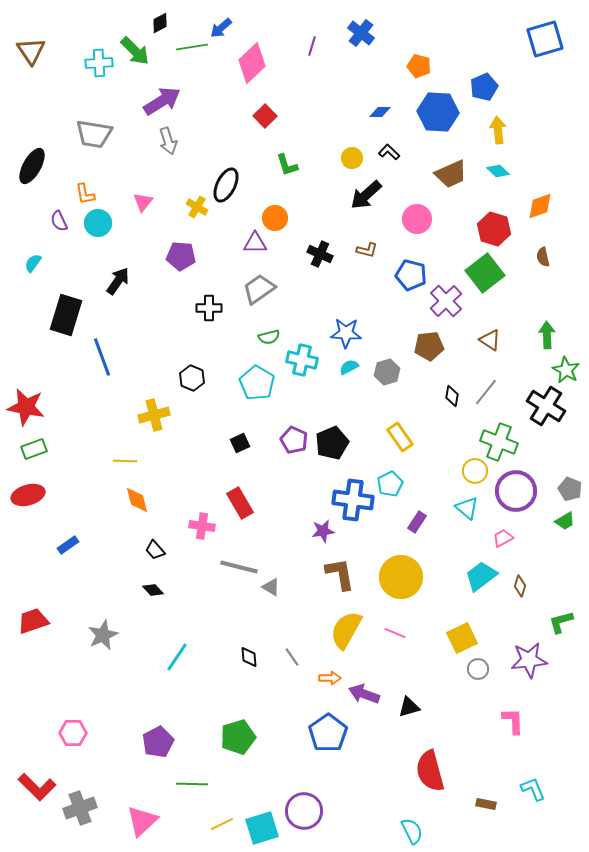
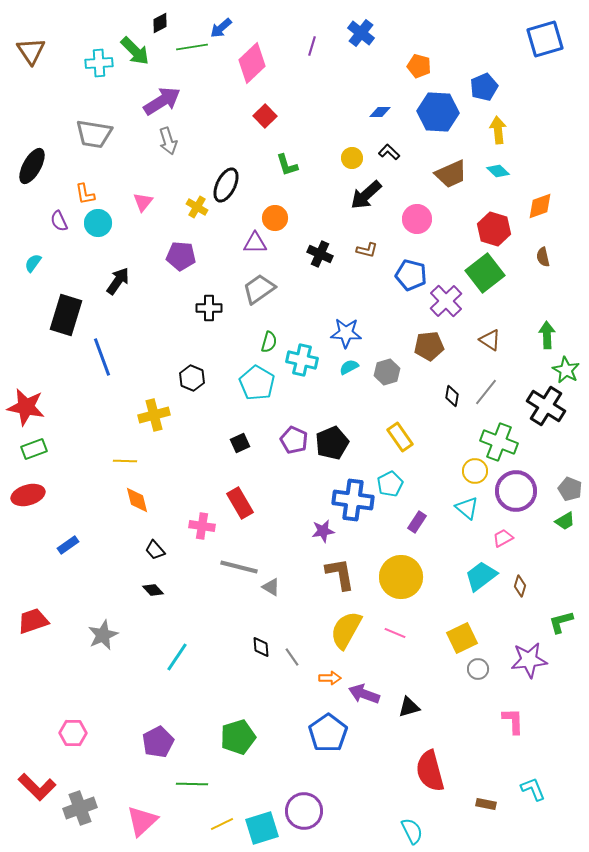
green semicircle at (269, 337): moved 5 px down; rotated 60 degrees counterclockwise
black diamond at (249, 657): moved 12 px right, 10 px up
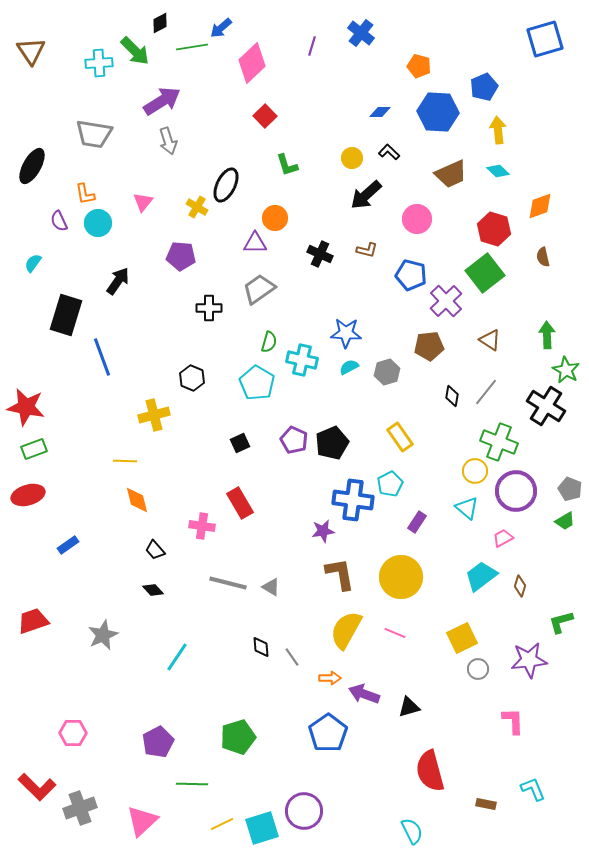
gray line at (239, 567): moved 11 px left, 16 px down
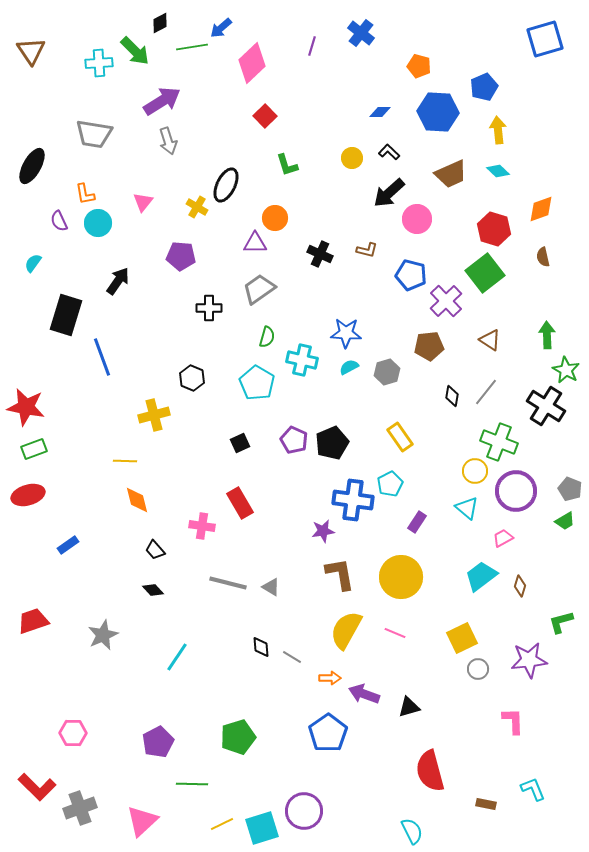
black arrow at (366, 195): moved 23 px right, 2 px up
orange diamond at (540, 206): moved 1 px right, 3 px down
green semicircle at (269, 342): moved 2 px left, 5 px up
gray line at (292, 657): rotated 24 degrees counterclockwise
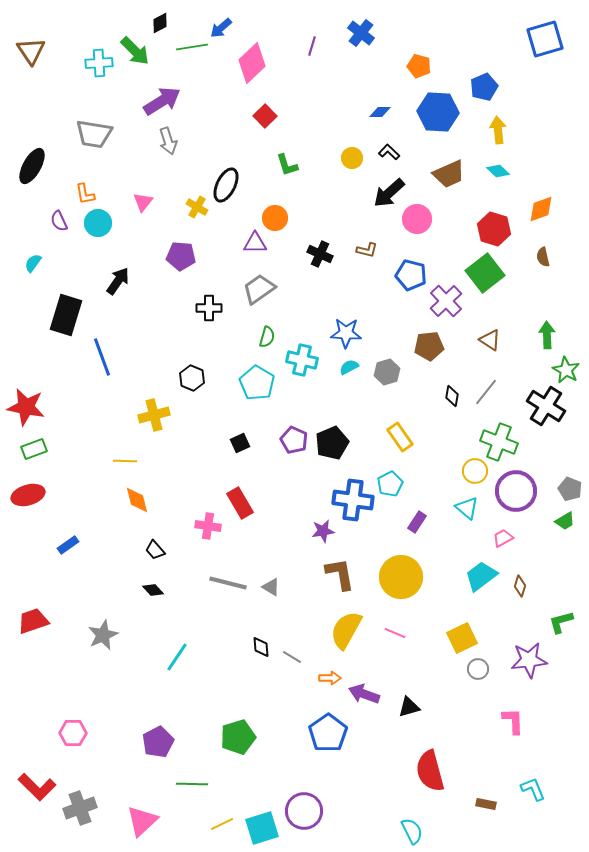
brown trapezoid at (451, 174): moved 2 px left
pink cross at (202, 526): moved 6 px right
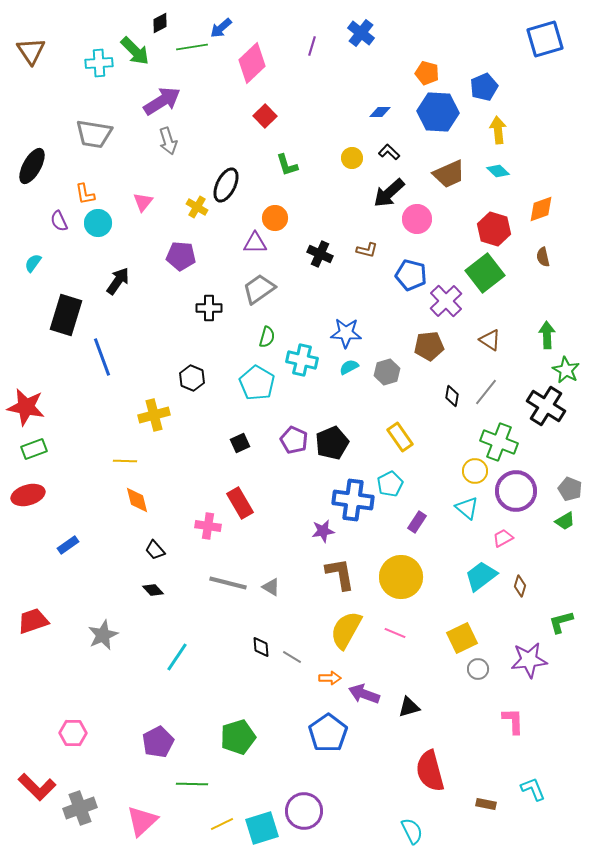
orange pentagon at (419, 66): moved 8 px right, 7 px down
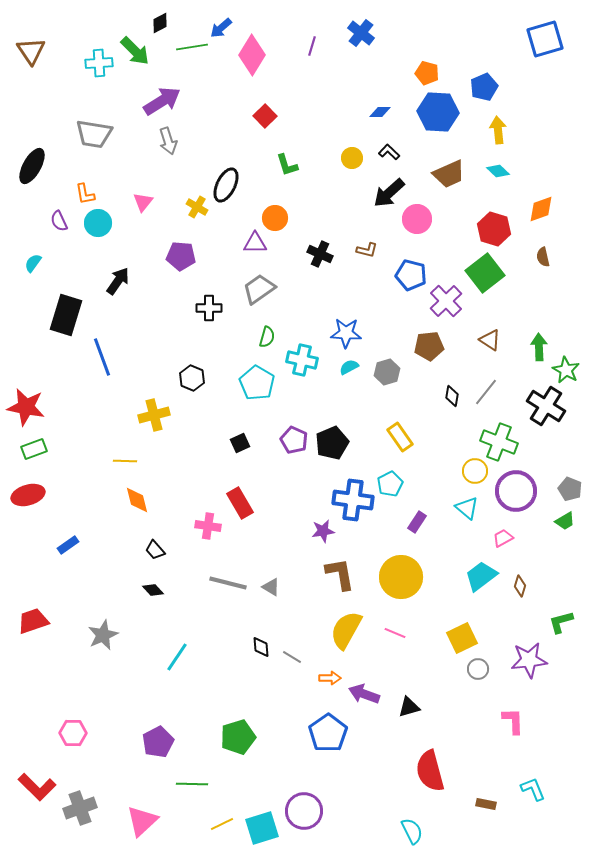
pink diamond at (252, 63): moved 8 px up; rotated 15 degrees counterclockwise
green arrow at (547, 335): moved 8 px left, 12 px down
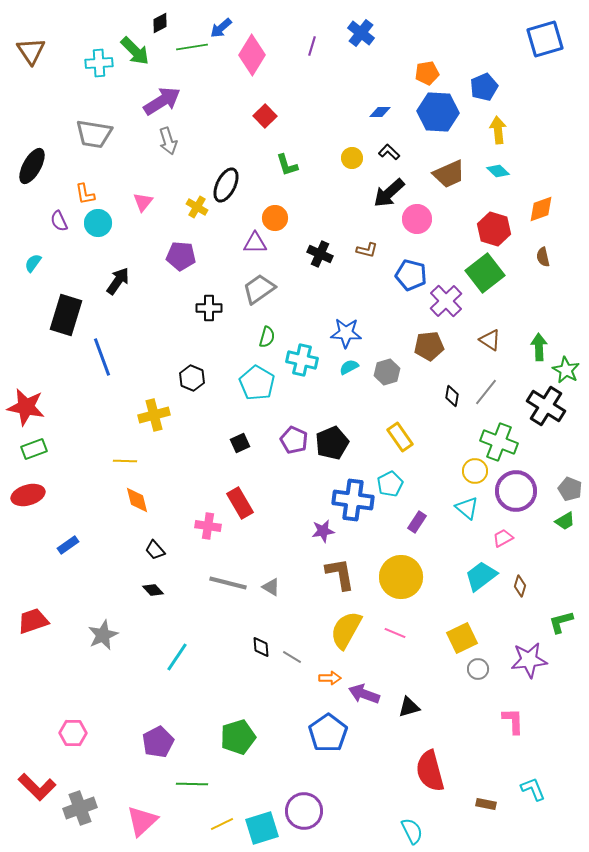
orange pentagon at (427, 73): rotated 25 degrees counterclockwise
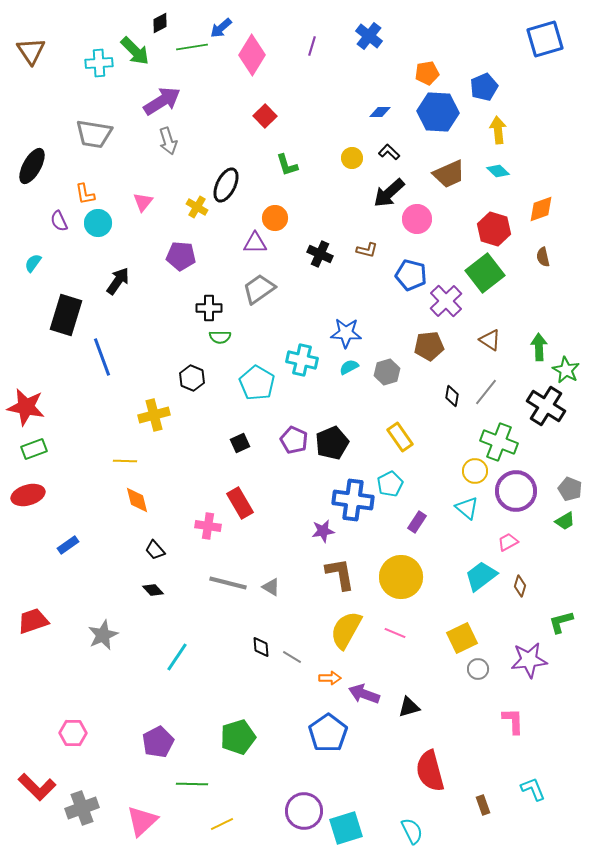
blue cross at (361, 33): moved 8 px right, 3 px down
green semicircle at (267, 337): moved 47 px left; rotated 75 degrees clockwise
pink trapezoid at (503, 538): moved 5 px right, 4 px down
brown rectangle at (486, 804): moved 3 px left, 1 px down; rotated 60 degrees clockwise
gray cross at (80, 808): moved 2 px right
cyan square at (262, 828): moved 84 px right
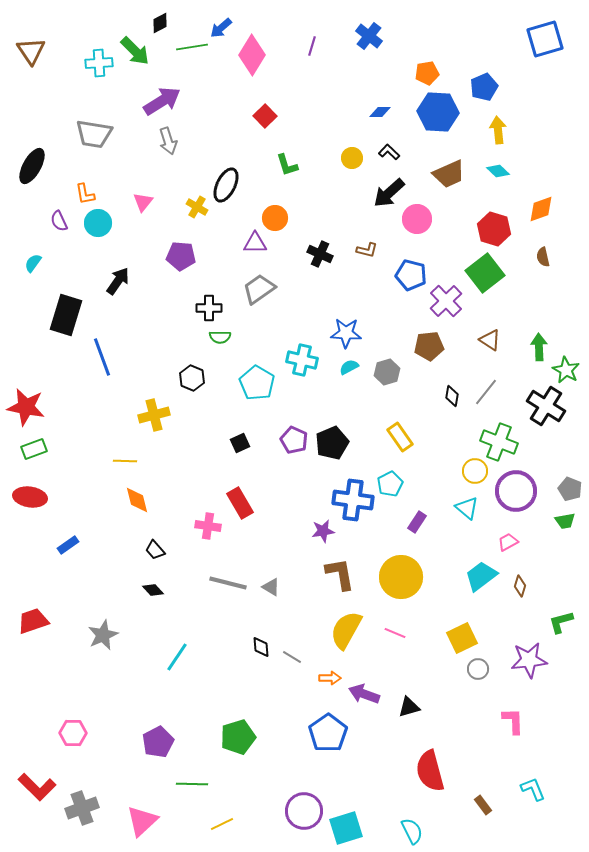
red ellipse at (28, 495): moved 2 px right, 2 px down; rotated 24 degrees clockwise
green trapezoid at (565, 521): rotated 20 degrees clockwise
brown rectangle at (483, 805): rotated 18 degrees counterclockwise
